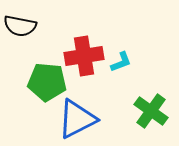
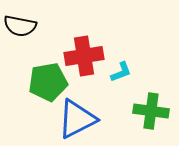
cyan L-shape: moved 10 px down
green pentagon: moved 1 px right; rotated 15 degrees counterclockwise
green cross: rotated 28 degrees counterclockwise
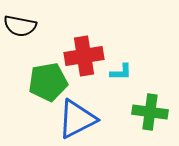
cyan L-shape: rotated 20 degrees clockwise
green cross: moved 1 px left, 1 px down
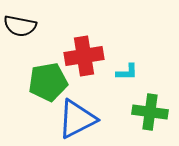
cyan L-shape: moved 6 px right
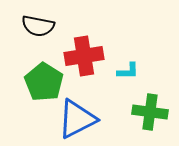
black semicircle: moved 18 px right
cyan L-shape: moved 1 px right, 1 px up
green pentagon: moved 4 px left; rotated 30 degrees counterclockwise
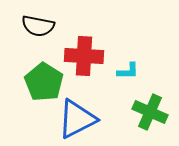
red cross: rotated 12 degrees clockwise
green cross: rotated 16 degrees clockwise
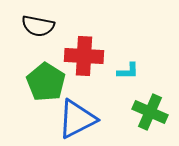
green pentagon: moved 2 px right
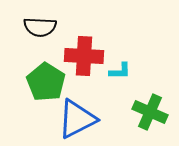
black semicircle: moved 2 px right, 1 px down; rotated 8 degrees counterclockwise
cyan L-shape: moved 8 px left
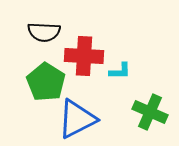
black semicircle: moved 4 px right, 5 px down
